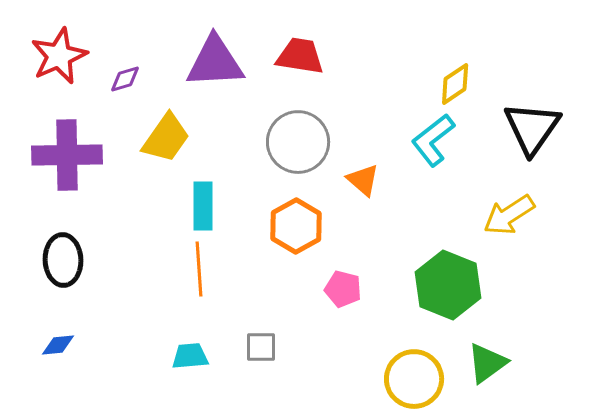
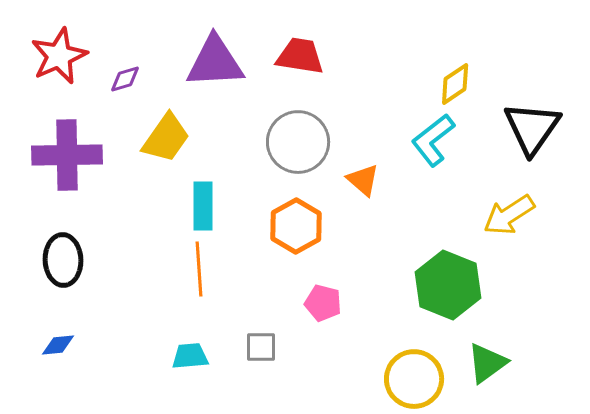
pink pentagon: moved 20 px left, 14 px down
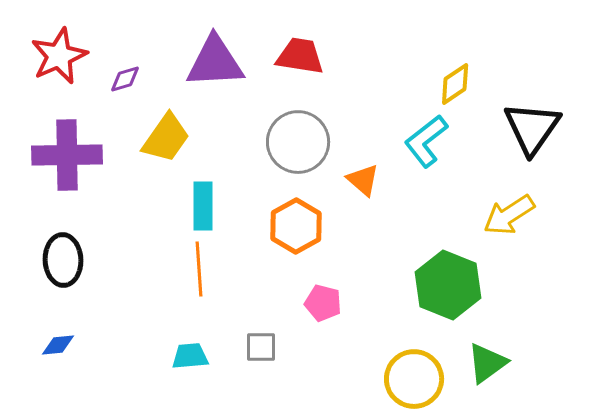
cyan L-shape: moved 7 px left, 1 px down
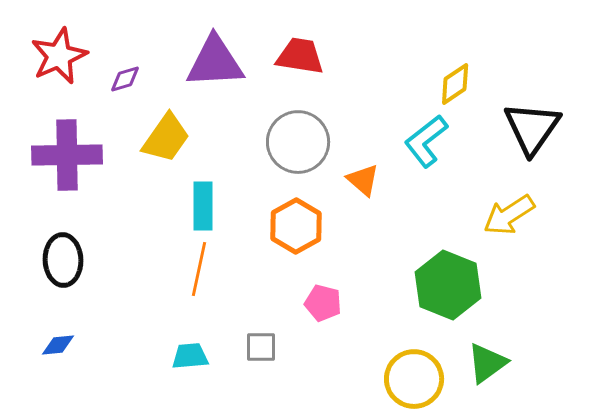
orange line: rotated 16 degrees clockwise
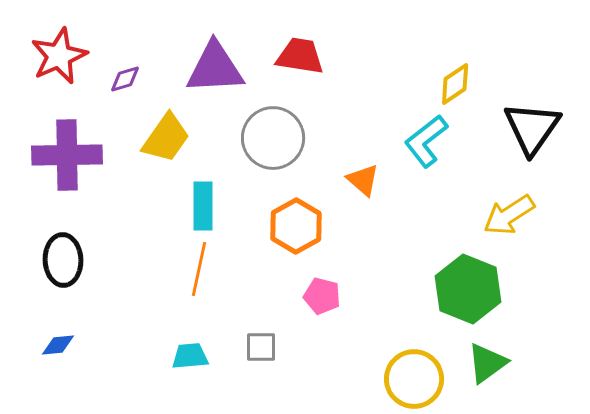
purple triangle: moved 6 px down
gray circle: moved 25 px left, 4 px up
green hexagon: moved 20 px right, 4 px down
pink pentagon: moved 1 px left, 7 px up
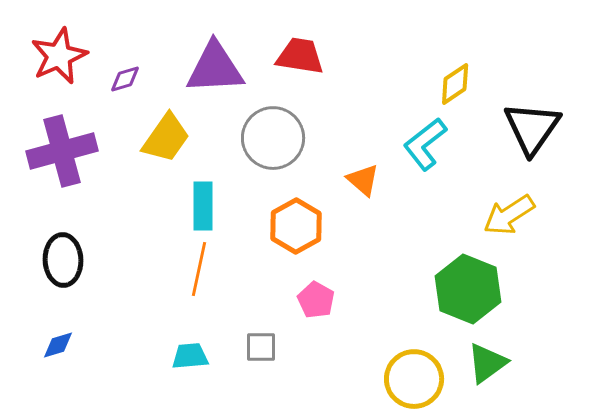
cyan L-shape: moved 1 px left, 3 px down
purple cross: moved 5 px left, 4 px up; rotated 14 degrees counterclockwise
pink pentagon: moved 6 px left, 4 px down; rotated 15 degrees clockwise
blue diamond: rotated 12 degrees counterclockwise
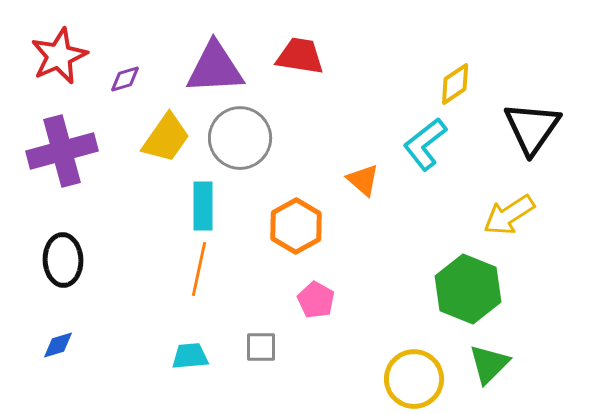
gray circle: moved 33 px left
green triangle: moved 2 px right, 1 px down; rotated 9 degrees counterclockwise
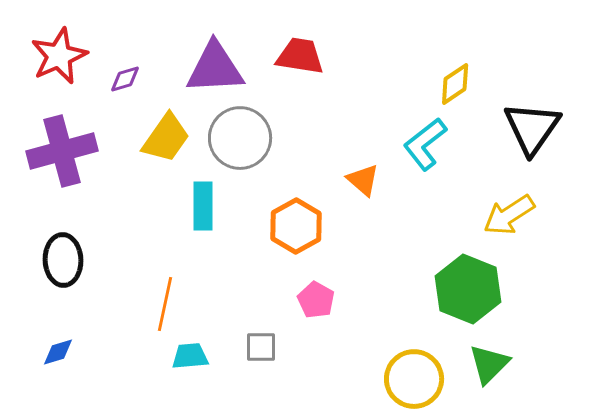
orange line: moved 34 px left, 35 px down
blue diamond: moved 7 px down
